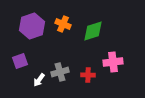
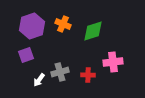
purple square: moved 6 px right, 6 px up
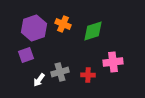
purple hexagon: moved 2 px right, 2 px down
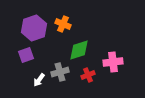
green diamond: moved 14 px left, 19 px down
red cross: rotated 24 degrees counterclockwise
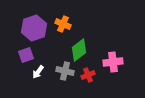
green diamond: rotated 20 degrees counterclockwise
gray cross: moved 5 px right, 1 px up; rotated 30 degrees clockwise
white arrow: moved 1 px left, 8 px up
